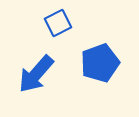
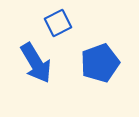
blue arrow: moved 11 px up; rotated 72 degrees counterclockwise
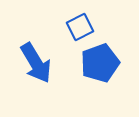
blue square: moved 22 px right, 4 px down
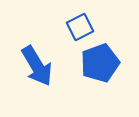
blue arrow: moved 1 px right, 3 px down
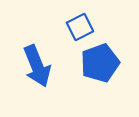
blue arrow: rotated 9 degrees clockwise
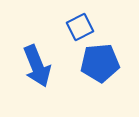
blue pentagon: rotated 15 degrees clockwise
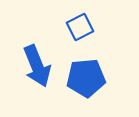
blue pentagon: moved 14 px left, 15 px down
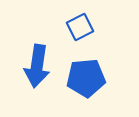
blue arrow: rotated 30 degrees clockwise
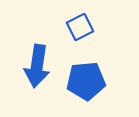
blue pentagon: moved 3 px down
